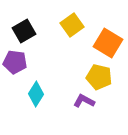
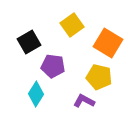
black square: moved 5 px right, 11 px down
purple pentagon: moved 38 px right, 4 px down
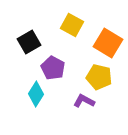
yellow square: rotated 25 degrees counterclockwise
purple pentagon: moved 2 px down; rotated 20 degrees clockwise
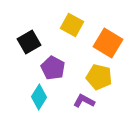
cyan diamond: moved 3 px right, 3 px down
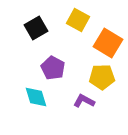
yellow square: moved 6 px right, 5 px up
black square: moved 7 px right, 14 px up
yellow pentagon: moved 3 px right; rotated 15 degrees counterclockwise
cyan diamond: moved 3 px left; rotated 50 degrees counterclockwise
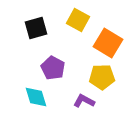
black square: rotated 15 degrees clockwise
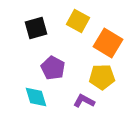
yellow square: moved 1 px down
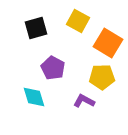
cyan diamond: moved 2 px left
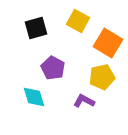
yellow pentagon: rotated 10 degrees counterclockwise
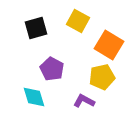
orange square: moved 1 px right, 2 px down
purple pentagon: moved 1 px left, 1 px down
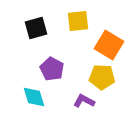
yellow square: rotated 35 degrees counterclockwise
yellow pentagon: rotated 15 degrees clockwise
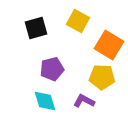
yellow square: rotated 35 degrees clockwise
purple pentagon: rotated 30 degrees clockwise
cyan diamond: moved 11 px right, 4 px down
